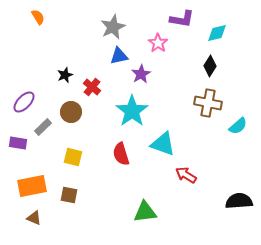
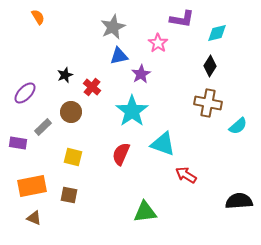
purple ellipse: moved 1 px right, 9 px up
red semicircle: rotated 40 degrees clockwise
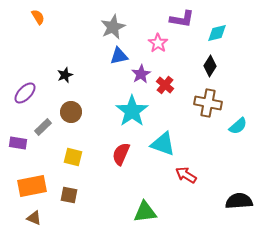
red cross: moved 73 px right, 2 px up
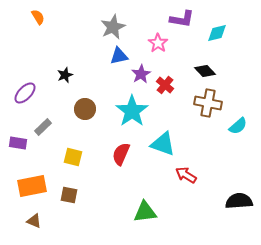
black diamond: moved 5 px left, 5 px down; rotated 75 degrees counterclockwise
brown circle: moved 14 px right, 3 px up
brown triangle: moved 3 px down
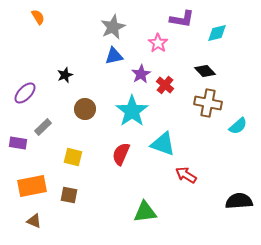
blue triangle: moved 5 px left
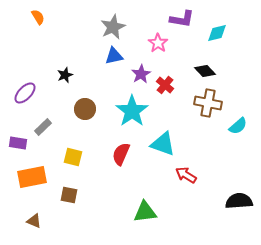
orange rectangle: moved 9 px up
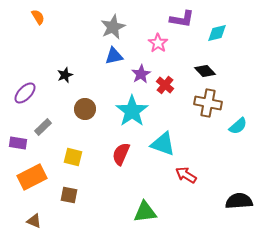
orange rectangle: rotated 16 degrees counterclockwise
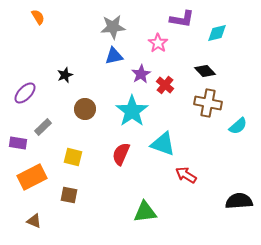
gray star: rotated 20 degrees clockwise
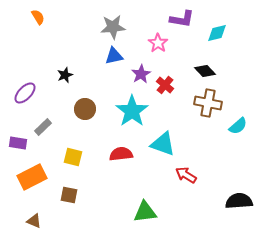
red semicircle: rotated 60 degrees clockwise
